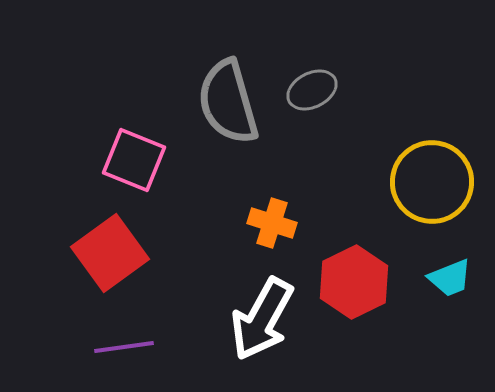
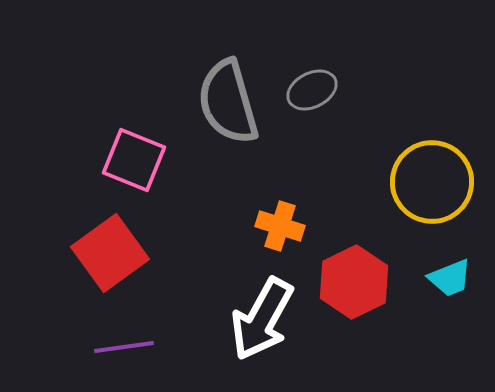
orange cross: moved 8 px right, 3 px down
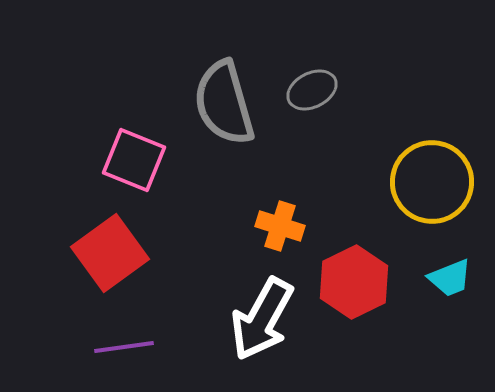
gray semicircle: moved 4 px left, 1 px down
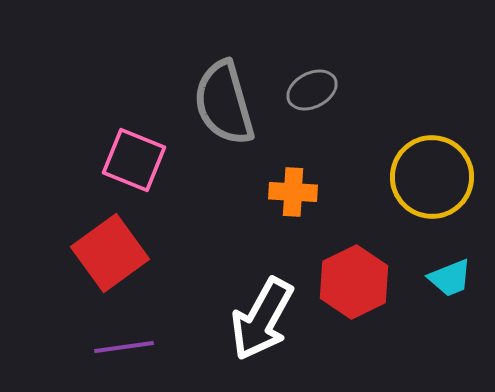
yellow circle: moved 5 px up
orange cross: moved 13 px right, 34 px up; rotated 15 degrees counterclockwise
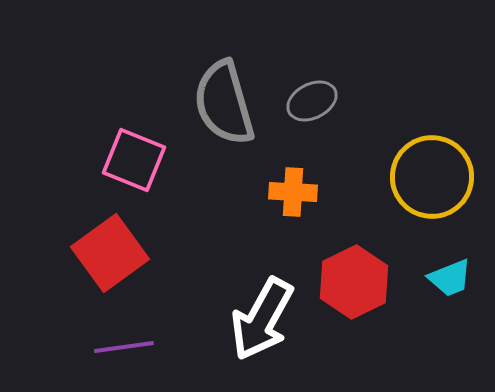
gray ellipse: moved 11 px down
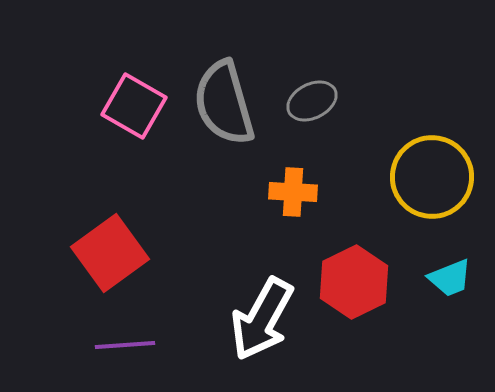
pink square: moved 54 px up; rotated 8 degrees clockwise
purple line: moved 1 px right, 2 px up; rotated 4 degrees clockwise
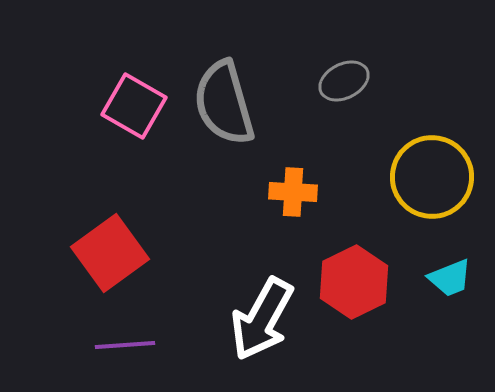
gray ellipse: moved 32 px right, 20 px up
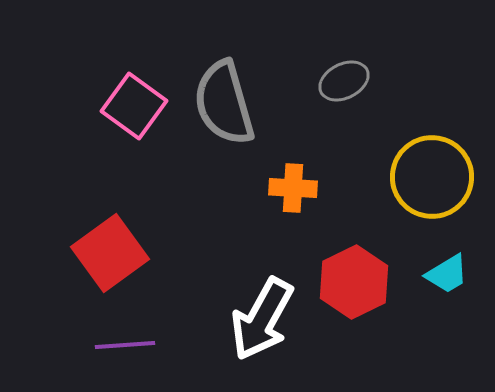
pink square: rotated 6 degrees clockwise
orange cross: moved 4 px up
cyan trapezoid: moved 3 px left, 4 px up; rotated 9 degrees counterclockwise
